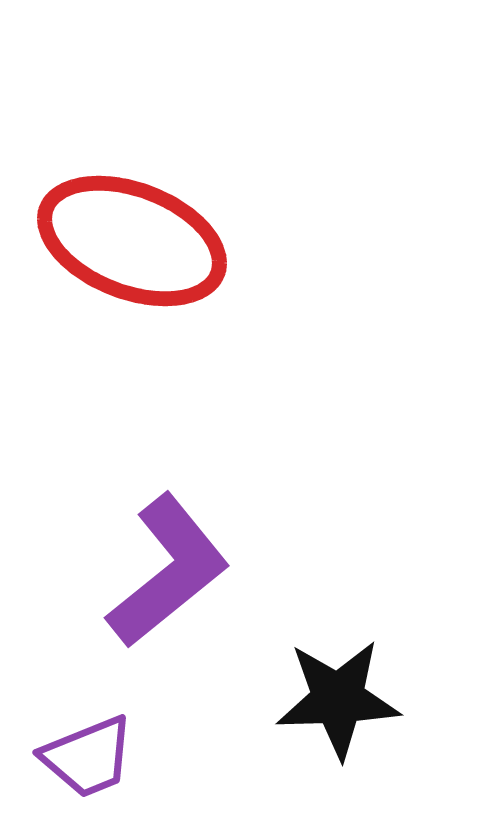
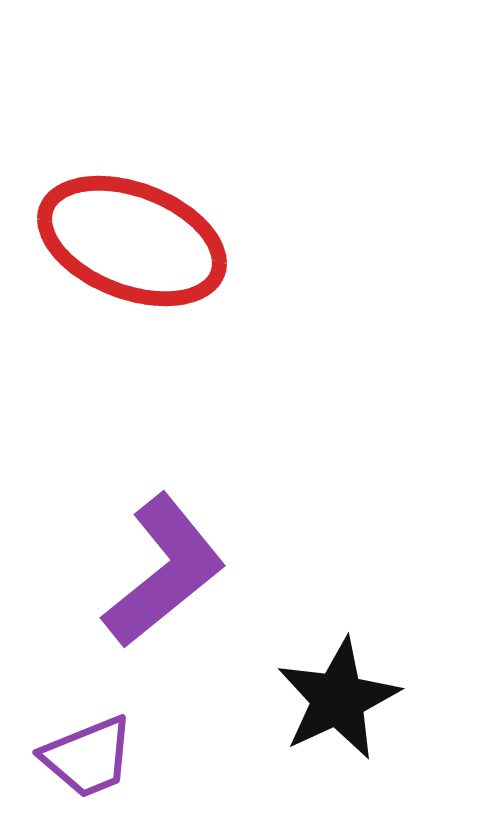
purple L-shape: moved 4 px left
black star: rotated 23 degrees counterclockwise
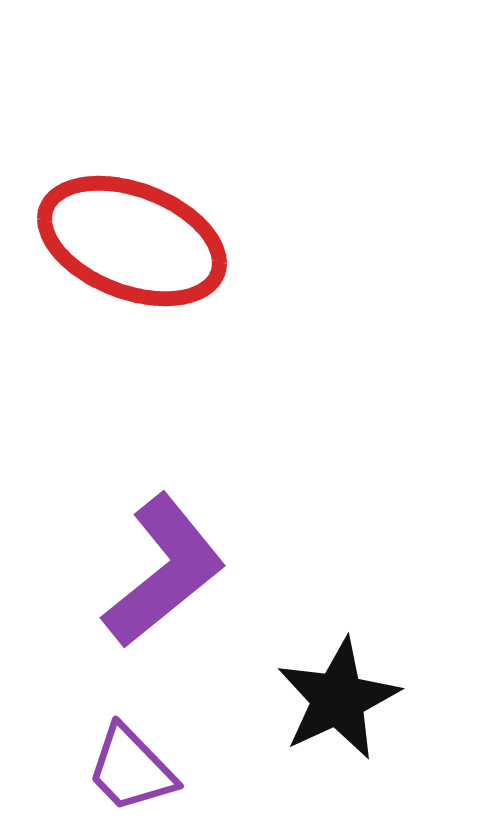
purple trapezoid: moved 43 px right, 12 px down; rotated 68 degrees clockwise
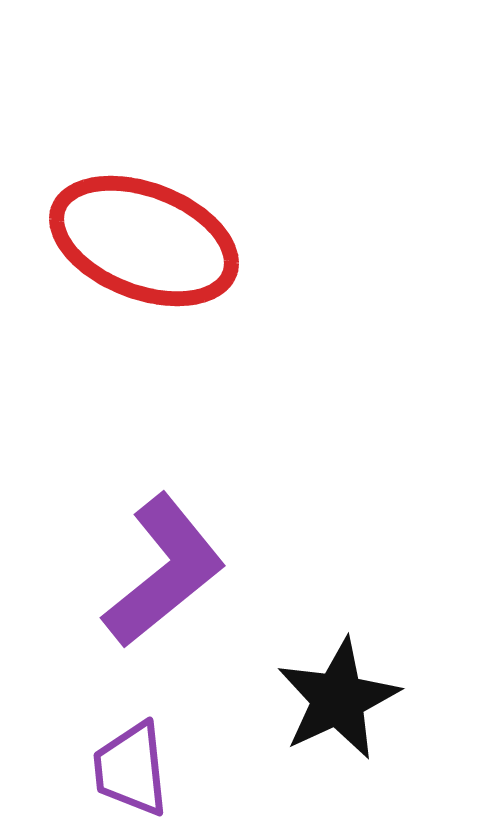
red ellipse: moved 12 px right
purple trapezoid: rotated 38 degrees clockwise
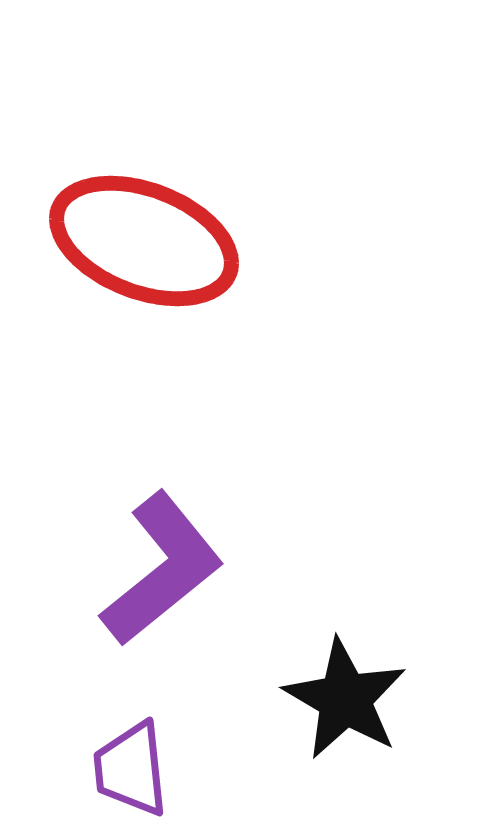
purple L-shape: moved 2 px left, 2 px up
black star: moved 7 px right; rotated 17 degrees counterclockwise
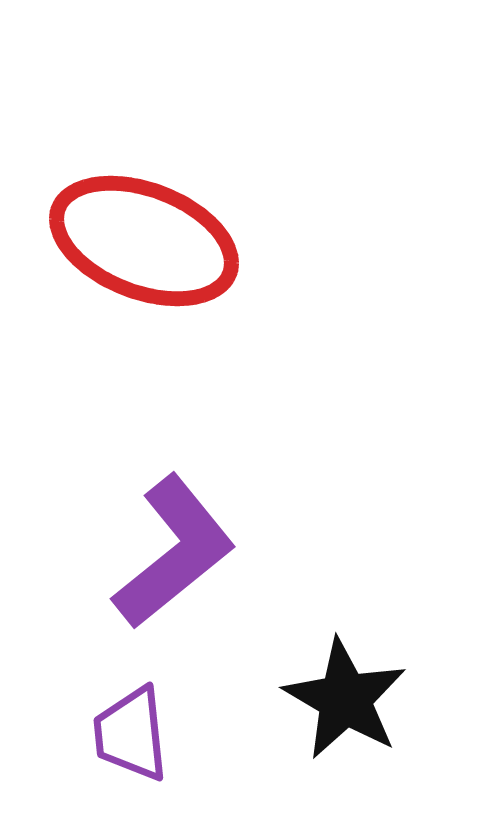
purple L-shape: moved 12 px right, 17 px up
purple trapezoid: moved 35 px up
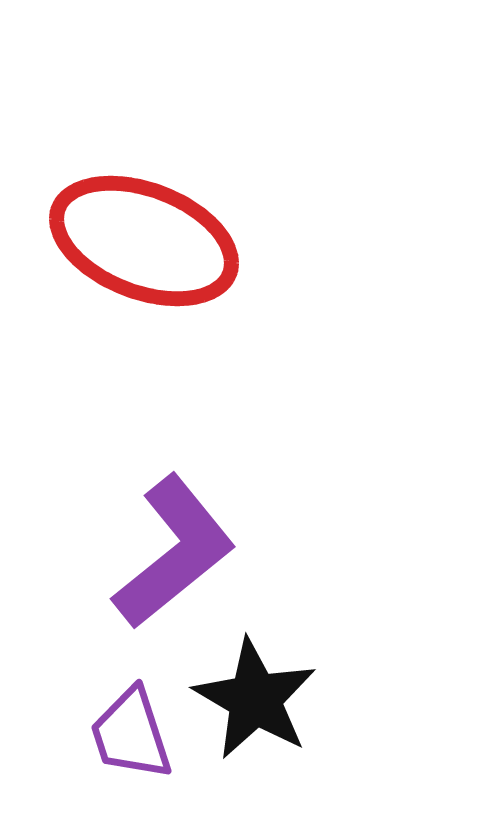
black star: moved 90 px left
purple trapezoid: rotated 12 degrees counterclockwise
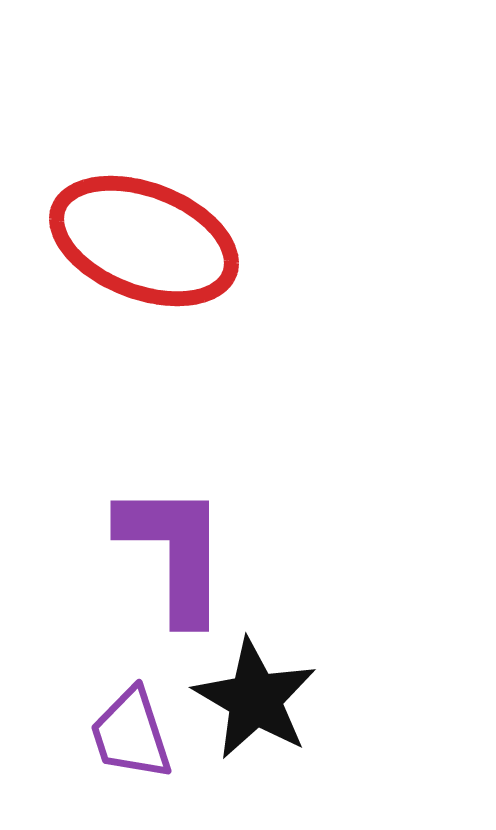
purple L-shape: rotated 51 degrees counterclockwise
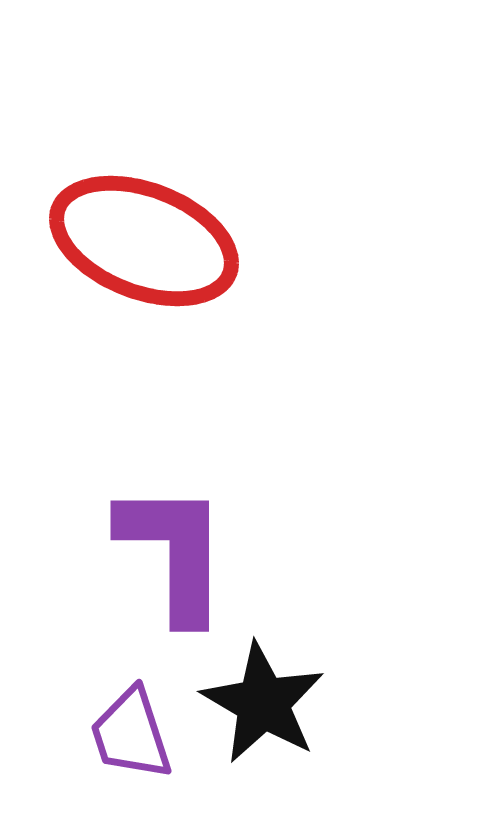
black star: moved 8 px right, 4 px down
